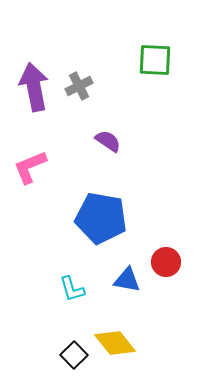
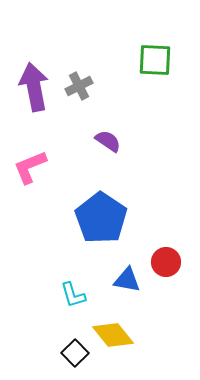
blue pentagon: rotated 24 degrees clockwise
cyan L-shape: moved 1 px right, 6 px down
yellow diamond: moved 2 px left, 8 px up
black square: moved 1 px right, 2 px up
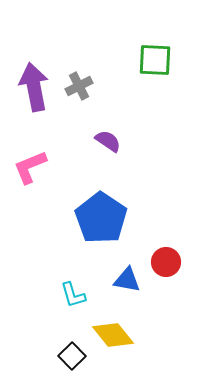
black square: moved 3 px left, 3 px down
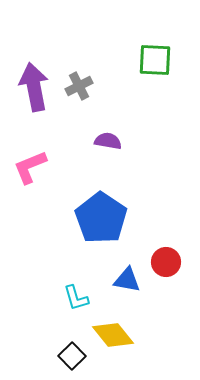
purple semicircle: rotated 24 degrees counterclockwise
cyan L-shape: moved 3 px right, 3 px down
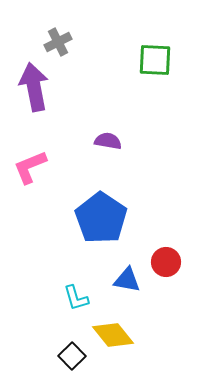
gray cross: moved 21 px left, 44 px up
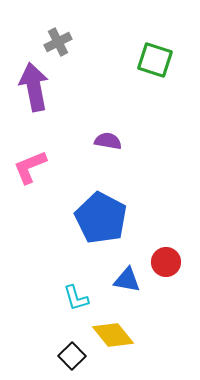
green square: rotated 15 degrees clockwise
blue pentagon: rotated 6 degrees counterclockwise
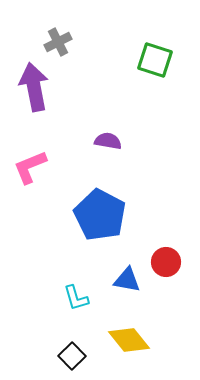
blue pentagon: moved 1 px left, 3 px up
yellow diamond: moved 16 px right, 5 px down
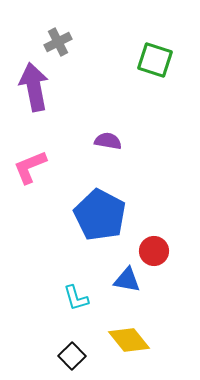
red circle: moved 12 px left, 11 px up
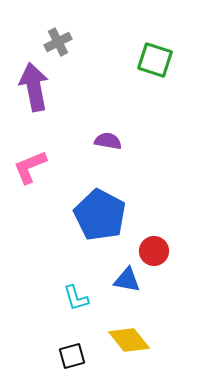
black square: rotated 28 degrees clockwise
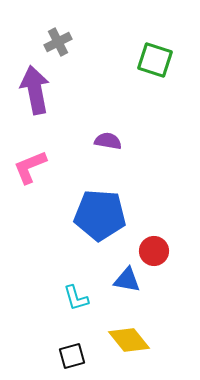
purple arrow: moved 1 px right, 3 px down
blue pentagon: rotated 24 degrees counterclockwise
